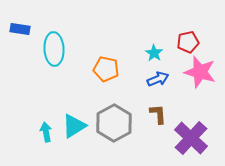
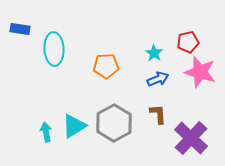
orange pentagon: moved 3 px up; rotated 15 degrees counterclockwise
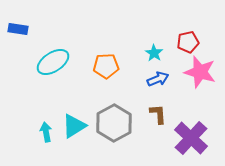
blue rectangle: moved 2 px left
cyan ellipse: moved 1 px left, 13 px down; rotated 60 degrees clockwise
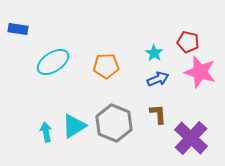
red pentagon: rotated 25 degrees clockwise
gray hexagon: rotated 9 degrees counterclockwise
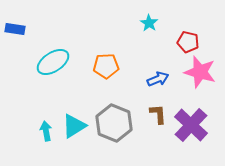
blue rectangle: moved 3 px left
cyan star: moved 5 px left, 30 px up
cyan arrow: moved 1 px up
purple cross: moved 13 px up
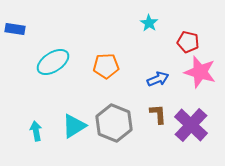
cyan arrow: moved 10 px left
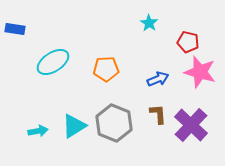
orange pentagon: moved 3 px down
cyan arrow: moved 2 px right; rotated 90 degrees clockwise
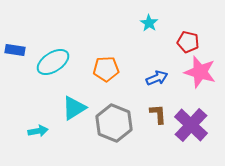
blue rectangle: moved 21 px down
blue arrow: moved 1 px left, 1 px up
cyan triangle: moved 18 px up
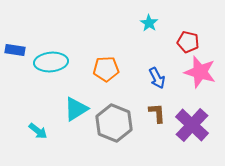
cyan ellipse: moved 2 px left; rotated 28 degrees clockwise
blue arrow: rotated 85 degrees clockwise
cyan triangle: moved 2 px right, 1 px down
brown L-shape: moved 1 px left, 1 px up
purple cross: moved 1 px right
cyan arrow: rotated 48 degrees clockwise
